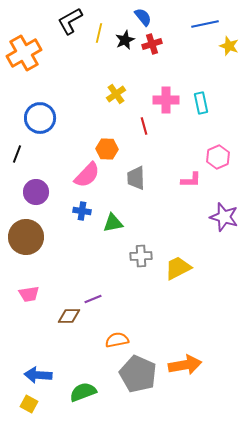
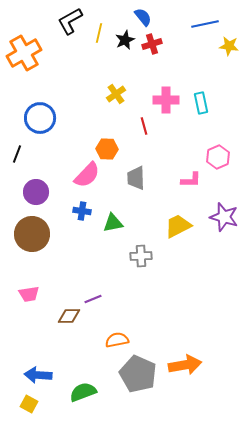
yellow star: rotated 12 degrees counterclockwise
brown circle: moved 6 px right, 3 px up
yellow trapezoid: moved 42 px up
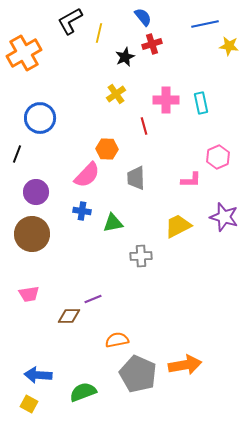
black star: moved 17 px down
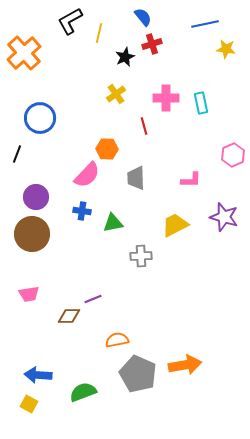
yellow star: moved 3 px left, 3 px down
orange cross: rotated 12 degrees counterclockwise
pink cross: moved 2 px up
pink hexagon: moved 15 px right, 2 px up
purple circle: moved 5 px down
yellow trapezoid: moved 3 px left, 1 px up
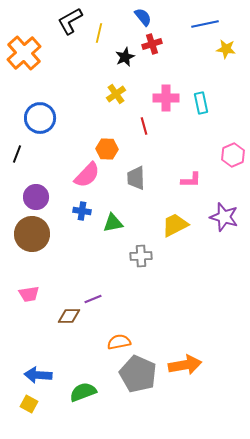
orange semicircle: moved 2 px right, 2 px down
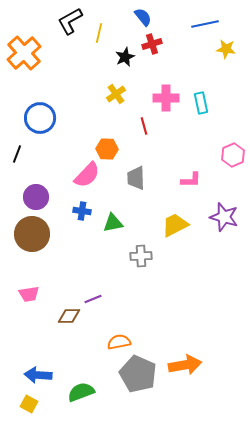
green semicircle: moved 2 px left
